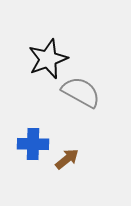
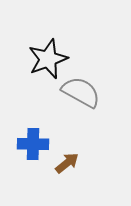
brown arrow: moved 4 px down
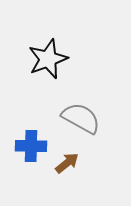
gray semicircle: moved 26 px down
blue cross: moved 2 px left, 2 px down
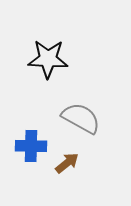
black star: rotated 24 degrees clockwise
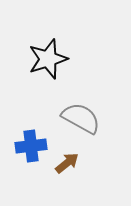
black star: rotated 21 degrees counterclockwise
blue cross: rotated 8 degrees counterclockwise
